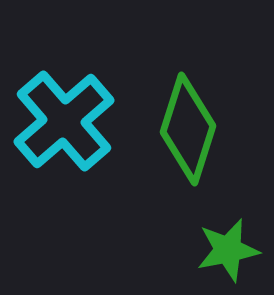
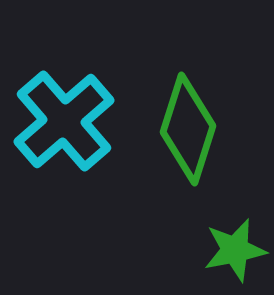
green star: moved 7 px right
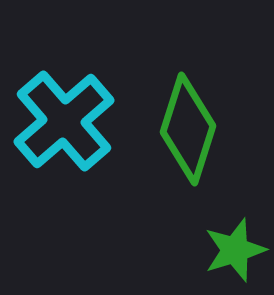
green star: rotated 6 degrees counterclockwise
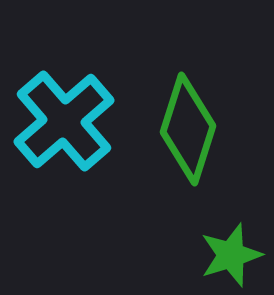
green star: moved 4 px left, 5 px down
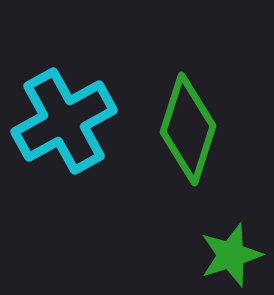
cyan cross: rotated 12 degrees clockwise
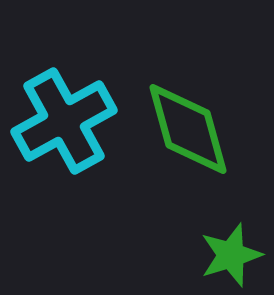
green diamond: rotated 33 degrees counterclockwise
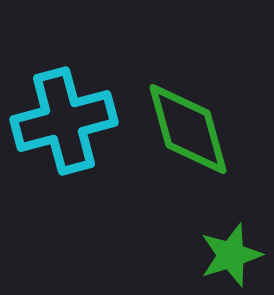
cyan cross: rotated 14 degrees clockwise
